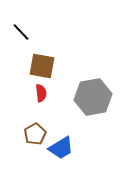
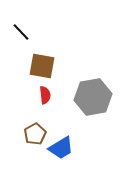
red semicircle: moved 4 px right, 2 px down
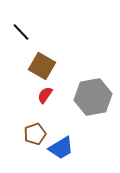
brown square: rotated 20 degrees clockwise
red semicircle: rotated 138 degrees counterclockwise
brown pentagon: rotated 10 degrees clockwise
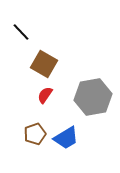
brown square: moved 2 px right, 2 px up
blue trapezoid: moved 5 px right, 10 px up
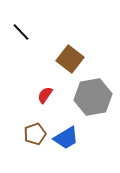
brown square: moved 26 px right, 5 px up; rotated 8 degrees clockwise
